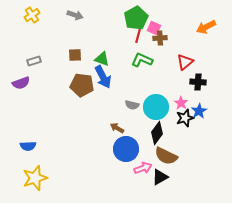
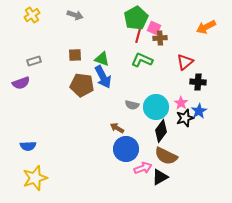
black diamond: moved 4 px right, 2 px up
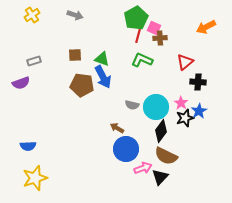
black triangle: rotated 18 degrees counterclockwise
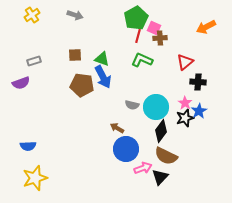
pink star: moved 4 px right
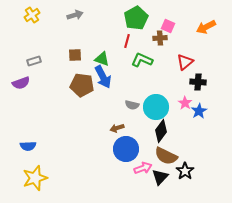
gray arrow: rotated 35 degrees counterclockwise
pink square: moved 14 px right, 2 px up
red line: moved 11 px left, 5 px down
black star: moved 53 px down; rotated 18 degrees counterclockwise
brown arrow: rotated 48 degrees counterclockwise
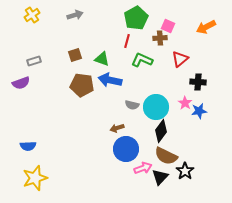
brown square: rotated 16 degrees counterclockwise
red triangle: moved 5 px left, 3 px up
blue arrow: moved 7 px right, 3 px down; rotated 130 degrees clockwise
blue star: rotated 21 degrees clockwise
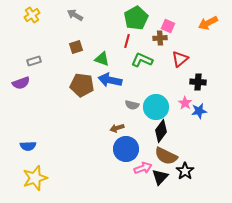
gray arrow: rotated 133 degrees counterclockwise
orange arrow: moved 2 px right, 4 px up
brown square: moved 1 px right, 8 px up
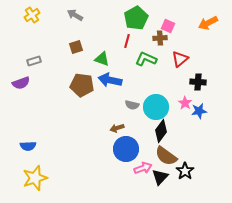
green L-shape: moved 4 px right, 1 px up
brown semicircle: rotated 10 degrees clockwise
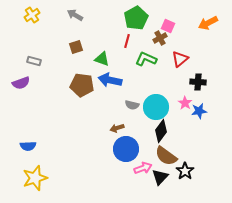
brown cross: rotated 24 degrees counterclockwise
gray rectangle: rotated 32 degrees clockwise
